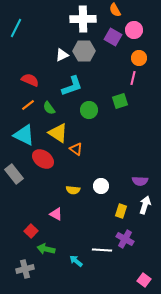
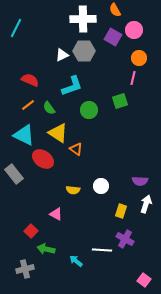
white arrow: moved 1 px right, 1 px up
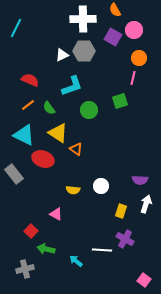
red ellipse: rotated 15 degrees counterclockwise
purple semicircle: moved 1 px up
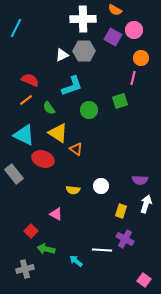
orange semicircle: rotated 32 degrees counterclockwise
orange circle: moved 2 px right
orange line: moved 2 px left, 5 px up
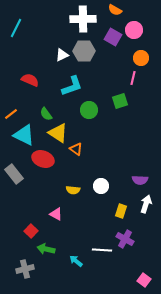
orange line: moved 15 px left, 14 px down
green semicircle: moved 3 px left, 6 px down
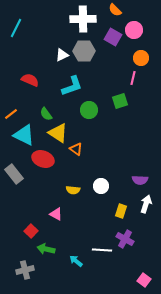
orange semicircle: rotated 16 degrees clockwise
gray cross: moved 1 px down
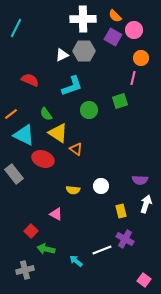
orange semicircle: moved 6 px down
yellow rectangle: rotated 32 degrees counterclockwise
white line: rotated 24 degrees counterclockwise
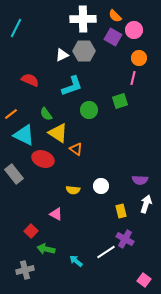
orange circle: moved 2 px left
white line: moved 4 px right, 2 px down; rotated 12 degrees counterclockwise
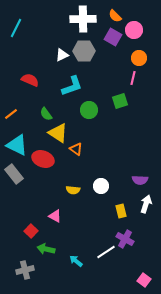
cyan triangle: moved 7 px left, 10 px down
pink triangle: moved 1 px left, 2 px down
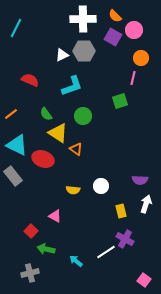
orange circle: moved 2 px right
green circle: moved 6 px left, 6 px down
gray rectangle: moved 1 px left, 2 px down
gray cross: moved 5 px right, 3 px down
